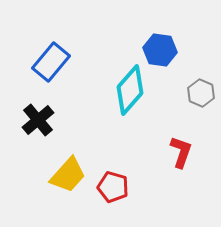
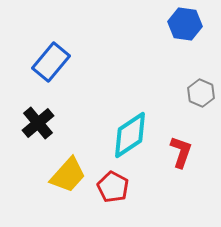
blue hexagon: moved 25 px right, 26 px up
cyan diamond: moved 45 px down; rotated 15 degrees clockwise
black cross: moved 3 px down
red pentagon: rotated 12 degrees clockwise
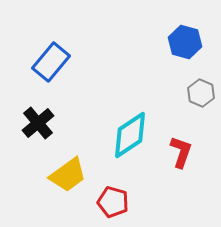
blue hexagon: moved 18 px down; rotated 8 degrees clockwise
yellow trapezoid: rotated 12 degrees clockwise
red pentagon: moved 15 px down; rotated 12 degrees counterclockwise
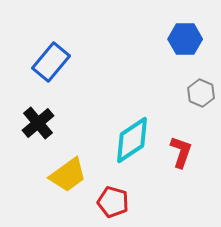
blue hexagon: moved 3 px up; rotated 16 degrees counterclockwise
cyan diamond: moved 2 px right, 5 px down
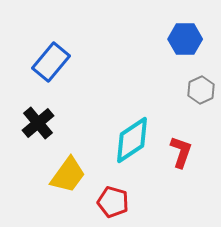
gray hexagon: moved 3 px up; rotated 12 degrees clockwise
yellow trapezoid: rotated 18 degrees counterclockwise
